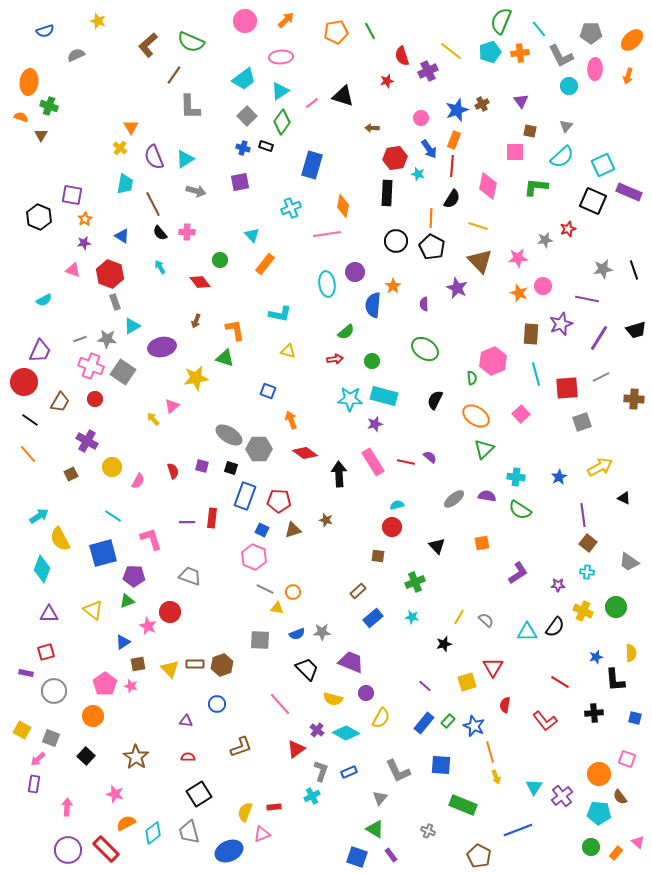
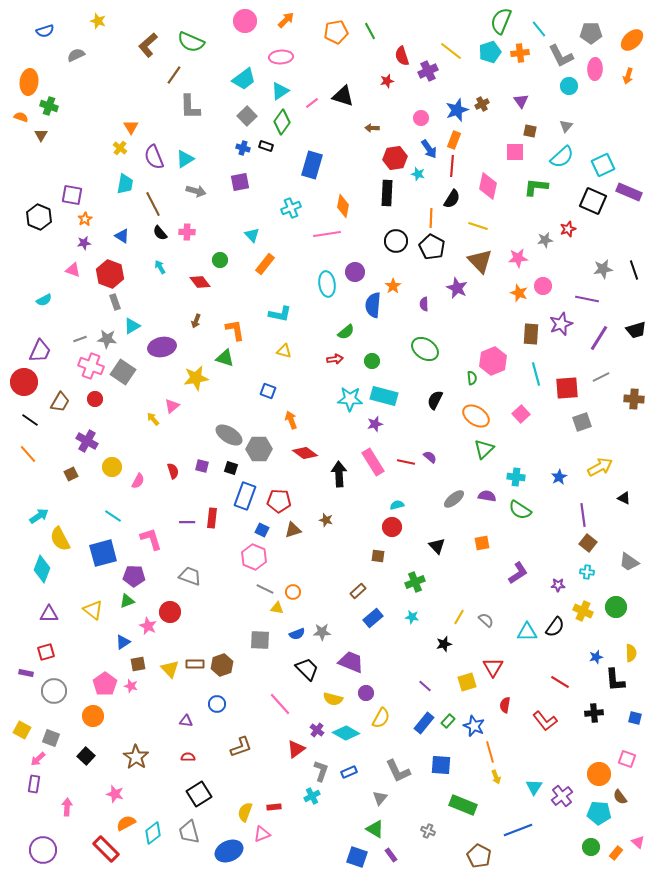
yellow triangle at (288, 351): moved 4 px left
purple circle at (68, 850): moved 25 px left
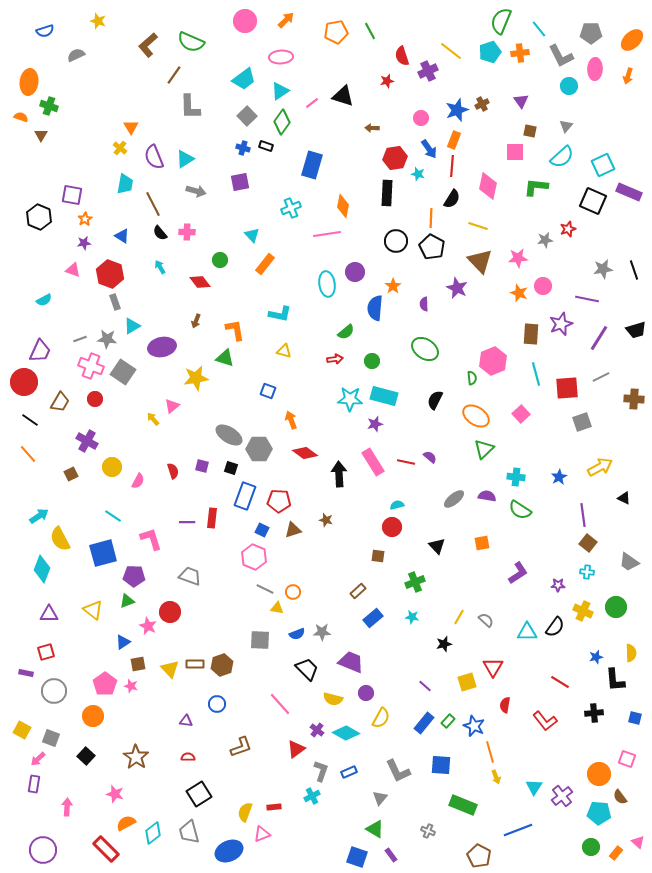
blue semicircle at (373, 305): moved 2 px right, 3 px down
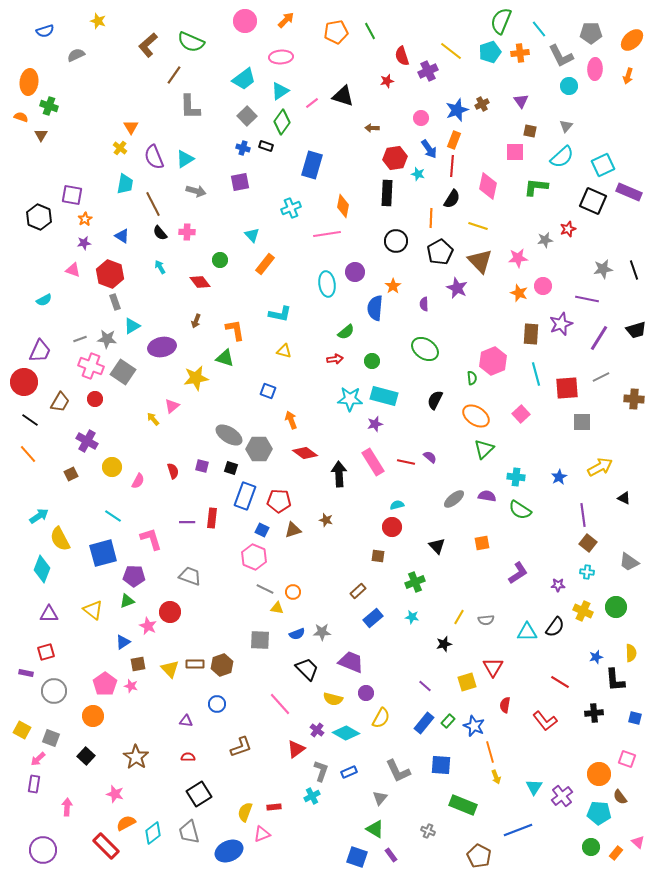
black pentagon at (432, 247): moved 8 px right, 5 px down; rotated 15 degrees clockwise
gray square at (582, 422): rotated 18 degrees clockwise
gray semicircle at (486, 620): rotated 133 degrees clockwise
red rectangle at (106, 849): moved 3 px up
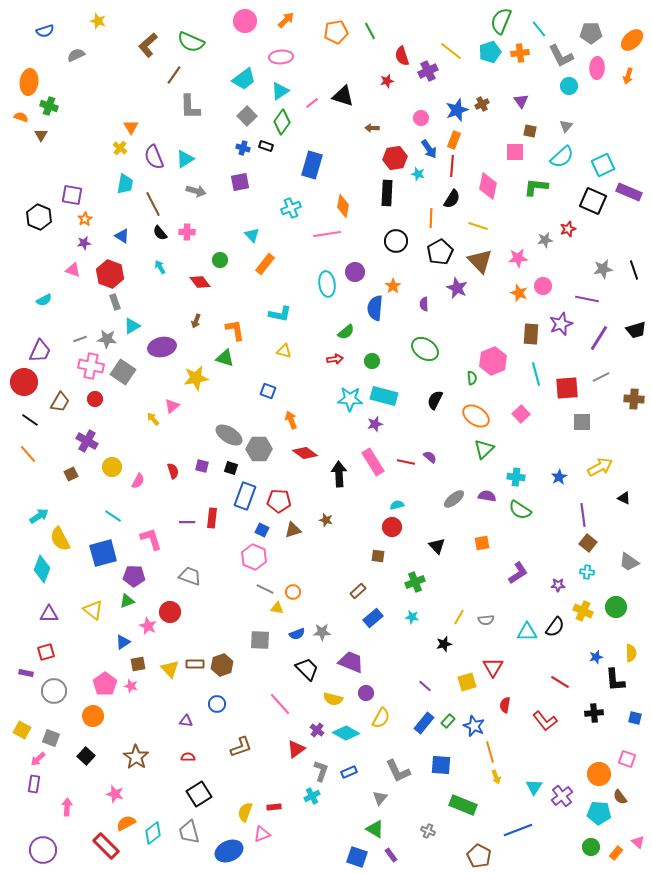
pink ellipse at (595, 69): moved 2 px right, 1 px up
pink cross at (91, 366): rotated 10 degrees counterclockwise
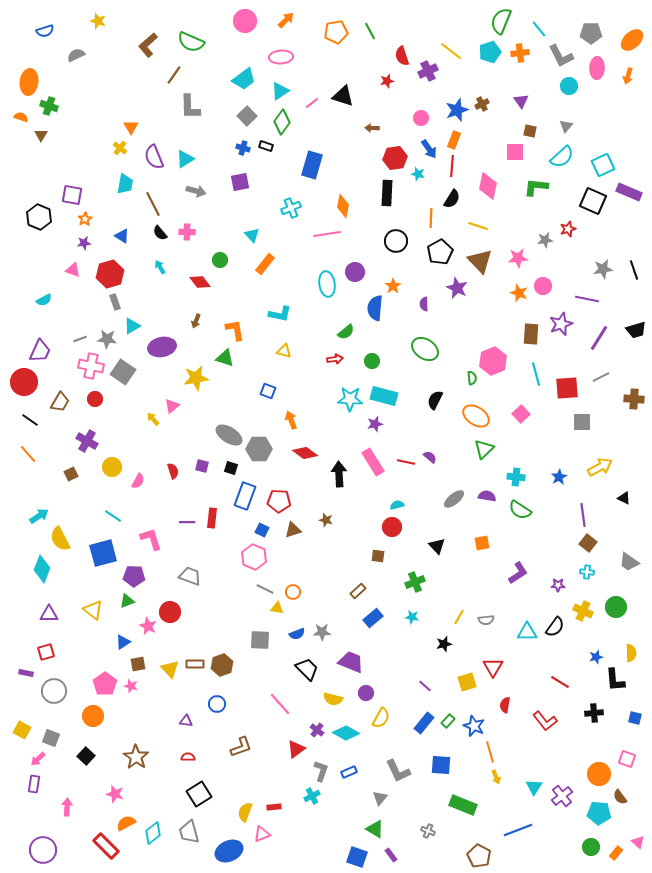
red hexagon at (110, 274): rotated 24 degrees clockwise
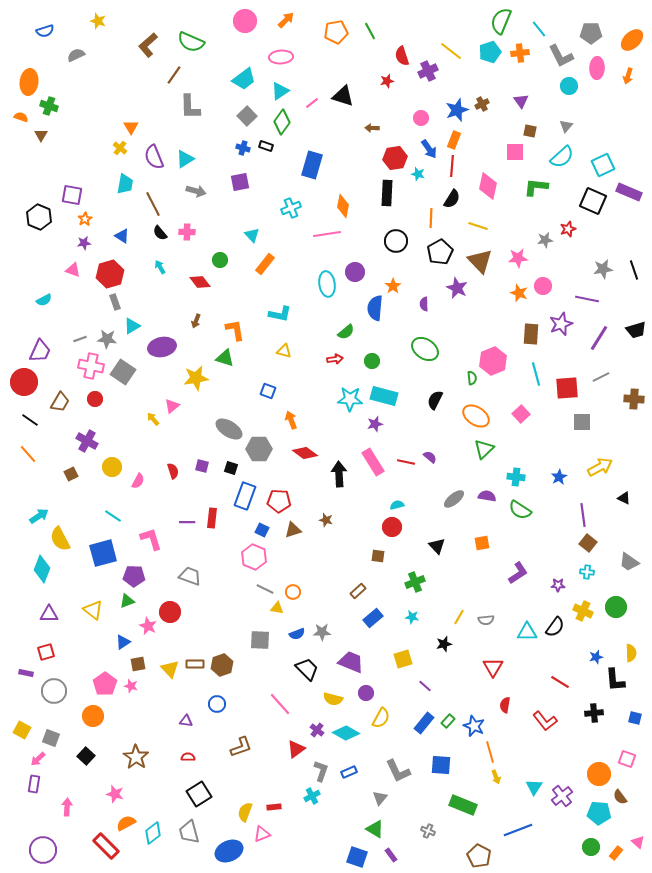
gray ellipse at (229, 435): moved 6 px up
yellow square at (467, 682): moved 64 px left, 23 px up
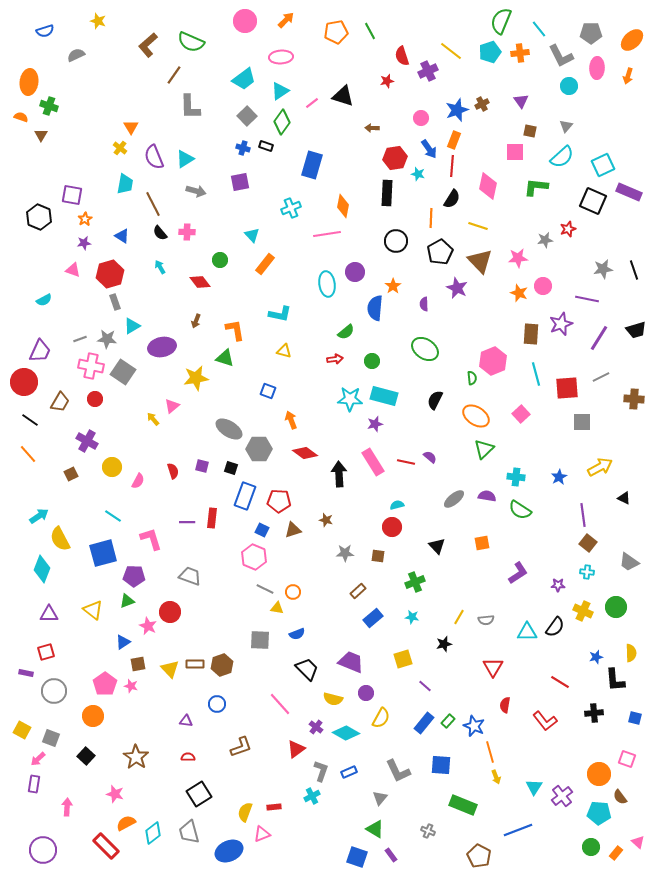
gray star at (322, 632): moved 23 px right, 79 px up
purple cross at (317, 730): moved 1 px left, 3 px up
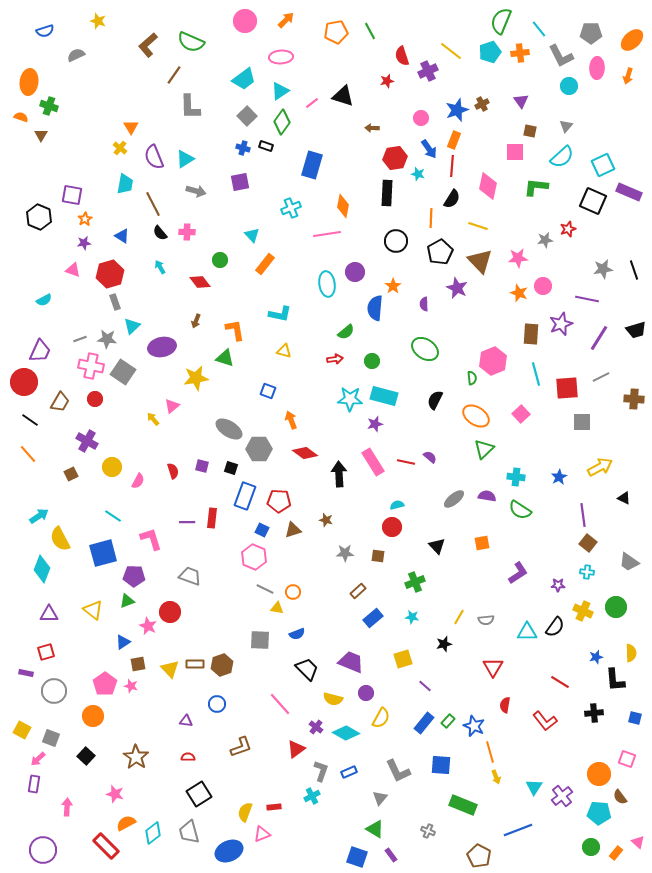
cyan triangle at (132, 326): rotated 12 degrees counterclockwise
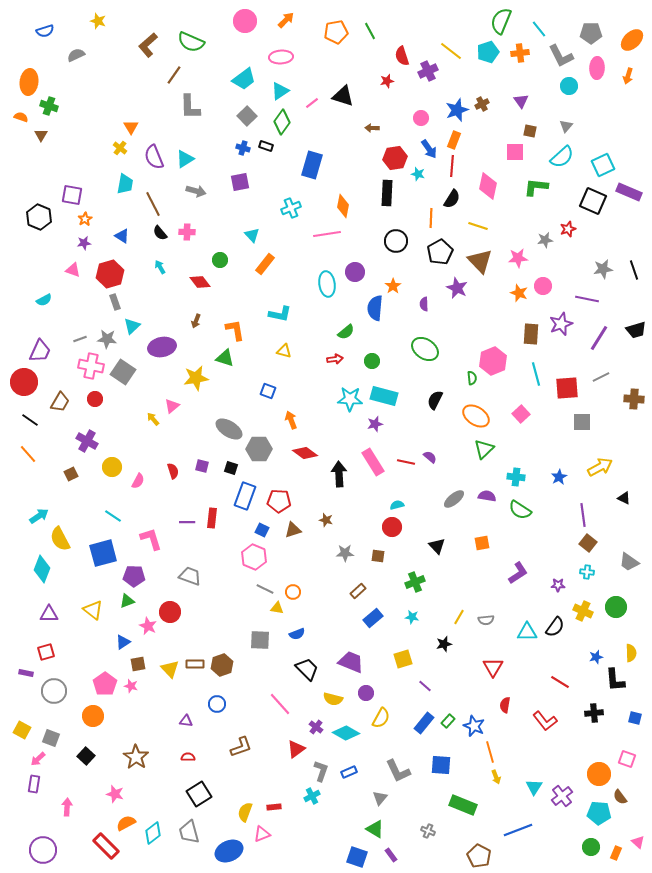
cyan pentagon at (490, 52): moved 2 px left
orange rectangle at (616, 853): rotated 16 degrees counterclockwise
